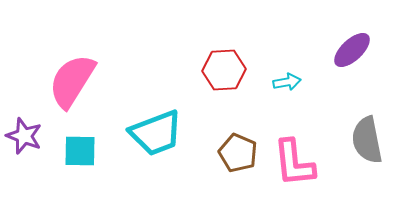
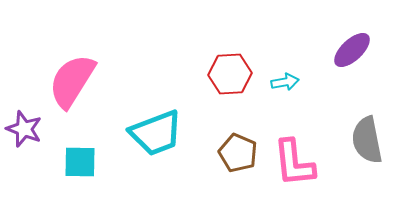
red hexagon: moved 6 px right, 4 px down
cyan arrow: moved 2 px left
purple star: moved 7 px up
cyan square: moved 11 px down
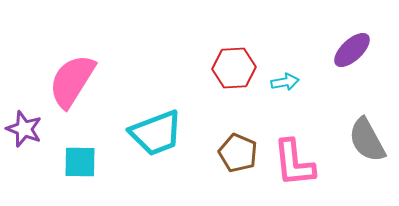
red hexagon: moved 4 px right, 6 px up
gray semicircle: rotated 18 degrees counterclockwise
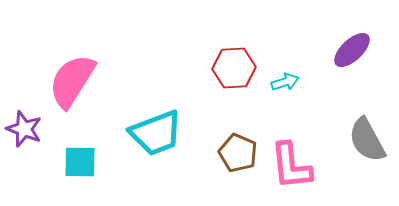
cyan arrow: rotated 8 degrees counterclockwise
pink L-shape: moved 3 px left, 3 px down
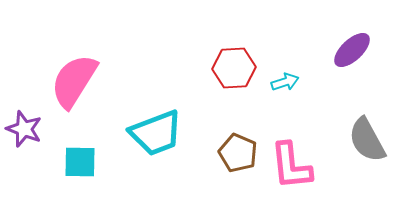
pink semicircle: moved 2 px right
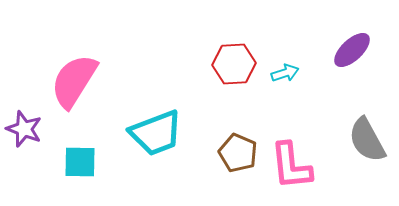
red hexagon: moved 4 px up
cyan arrow: moved 9 px up
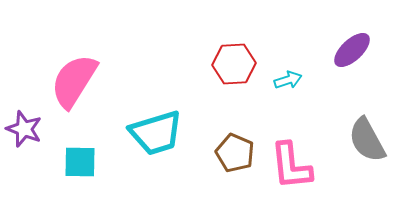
cyan arrow: moved 3 px right, 7 px down
cyan trapezoid: rotated 4 degrees clockwise
brown pentagon: moved 3 px left
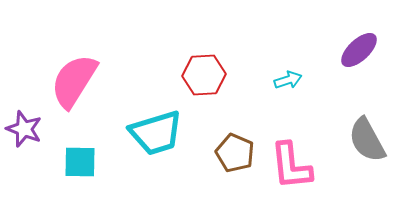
purple ellipse: moved 7 px right
red hexagon: moved 30 px left, 11 px down
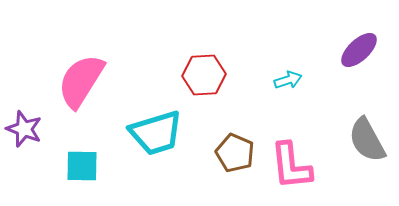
pink semicircle: moved 7 px right
cyan square: moved 2 px right, 4 px down
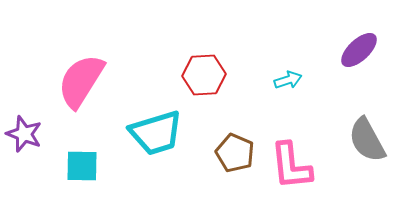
purple star: moved 5 px down
